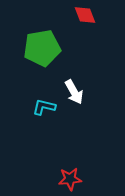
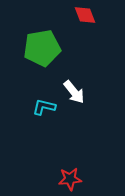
white arrow: rotated 10 degrees counterclockwise
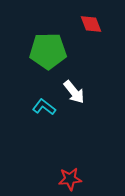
red diamond: moved 6 px right, 9 px down
green pentagon: moved 6 px right, 3 px down; rotated 9 degrees clockwise
cyan L-shape: rotated 25 degrees clockwise
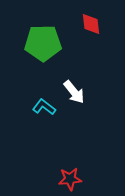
red diamond: rotated 15 degrees clockwise
green pentagon: moved 5 px left, 8 px up
